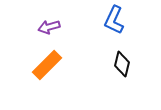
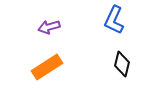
orange rectangle: moved 2 px down; rotated 12 degrees clockwise
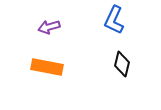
orange rectangle: rotated 44 degrees clockwise
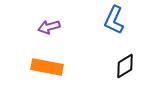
black diamond: moved 3 px right, 2 px down; rotated 45 degrees clockwise
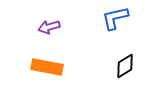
blue L-shape: moved 1 px right, 2 px up; rotated 52 degrees clockwise
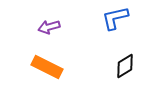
orange rectangle: rotated 16 degrees clockwise
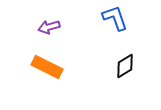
blue L-shape: rotated 84 degrees clockwise
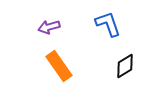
blue L-shape: moved 7 px left, 6 px down
orange rectangle: moved 12 px right, 1 px up; rotated 28 degrees clockwise
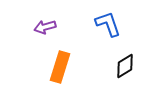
purple arrow: moved 4 px left
orange rectangle: moved 1 px right, 1 px down; rotated 52 degrees clockwise
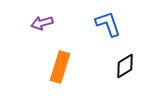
purple arrow: moved 3 px left, 4 px up
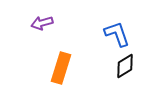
blue L-shape: moved 9 px right, 10 px down
orange rectangle: moved 1 px right, 1 px down
